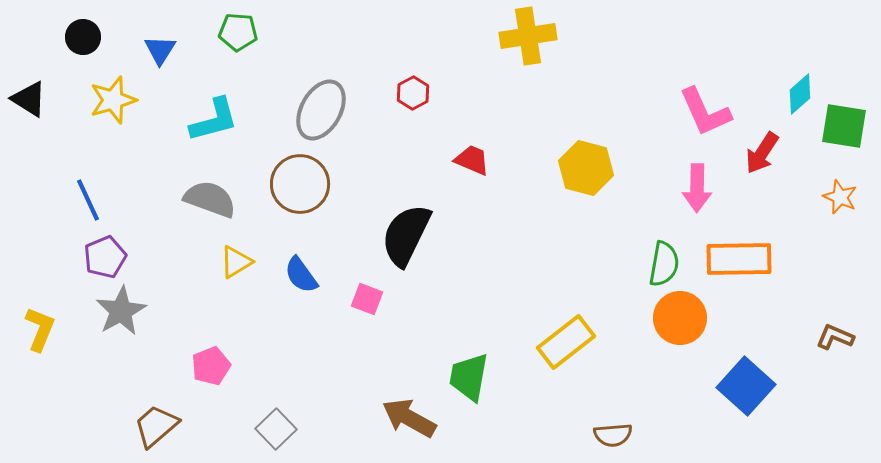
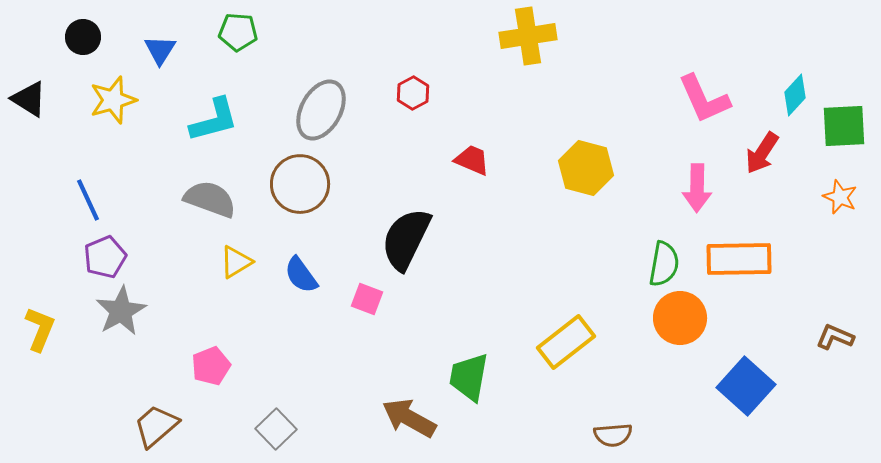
cyan diamond: moved 5 px left, 1 px down; rotated 6 degrees counterclockwise
pink L-shape: moved 1 px left, 13 px up
green square: rotated 12 degrees counterclockwise
black semicircle: moved 4 px down
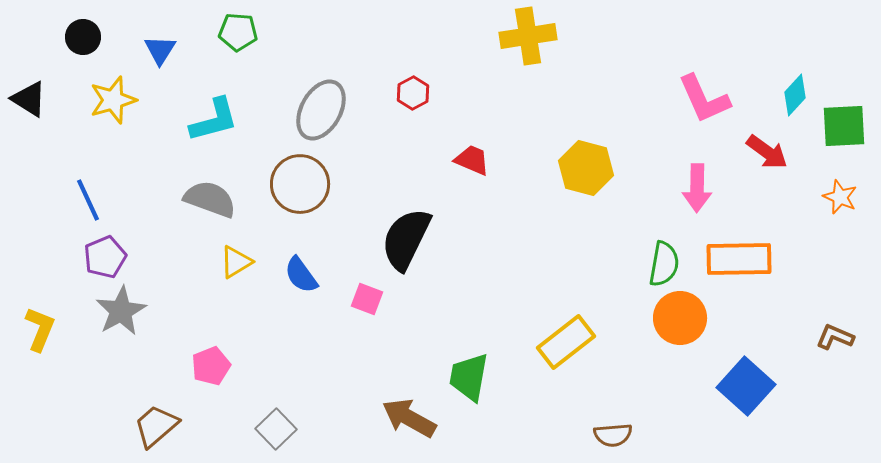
red arrow: moved 5 px right, 1 px up; rotated 87 degrees counterclockwise
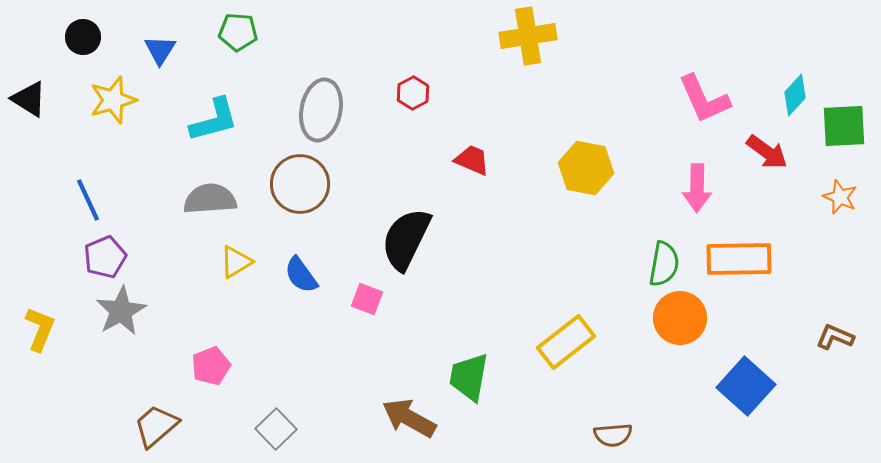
gray ellipse: rotated 18 degrees counterclockwise
yellow hexagon: rotated 4 degrees counterclockwise
gray semicircle: rotated 24 degrees counterclockwise
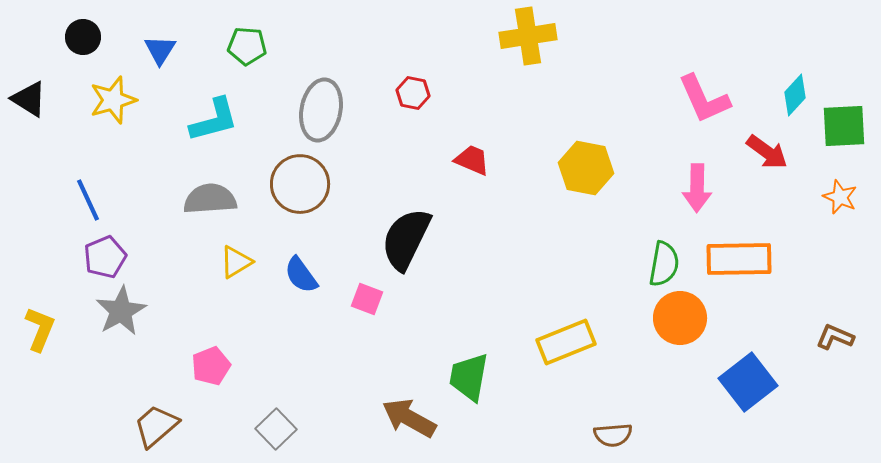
green pentagon: moved 9 px right, 14 px down
red hexagon: rotated 20 degrees counterclockwise
yellow rectangle: rotated 16 degrees clockwise
blue square: moved 2 px right, 4 px up; rotated 10 degrees clockwise
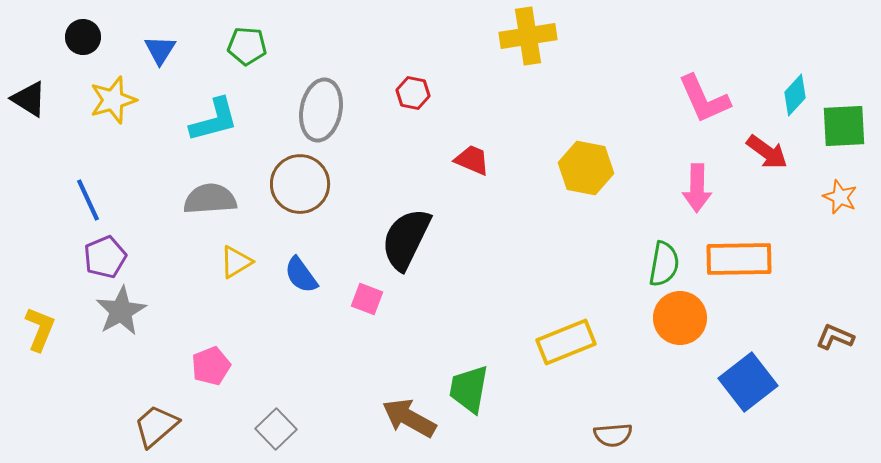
green trapezoid: moved 12 px down
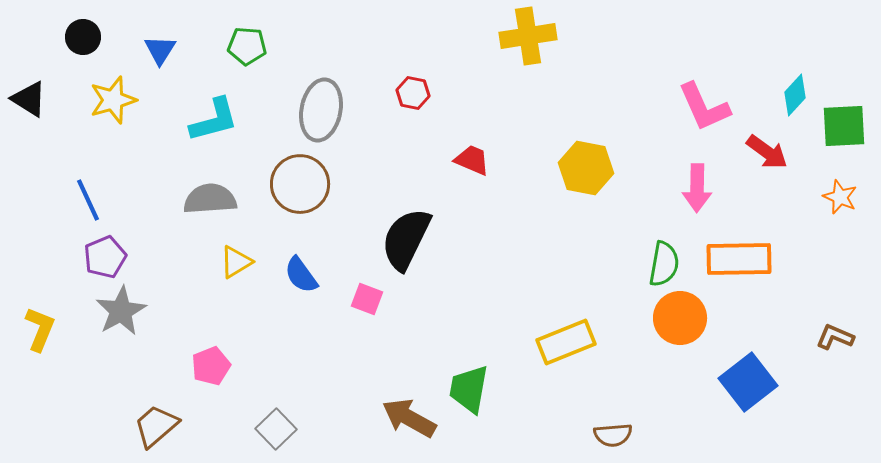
pink L-shape: moved 8 px down
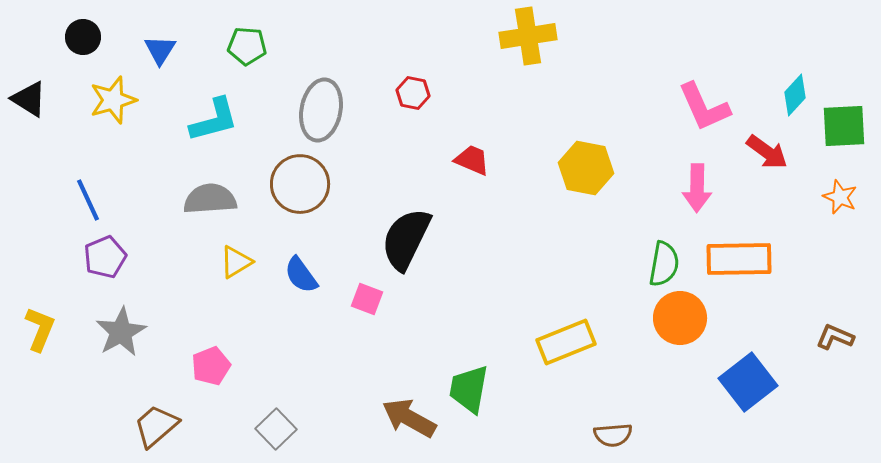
gray star: moved 21 px down
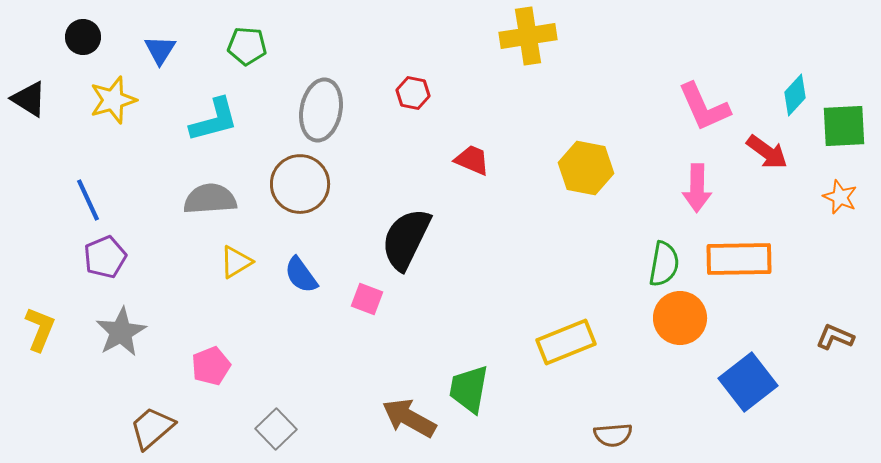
brown trapezoid: moved 4 px left, 2 px down
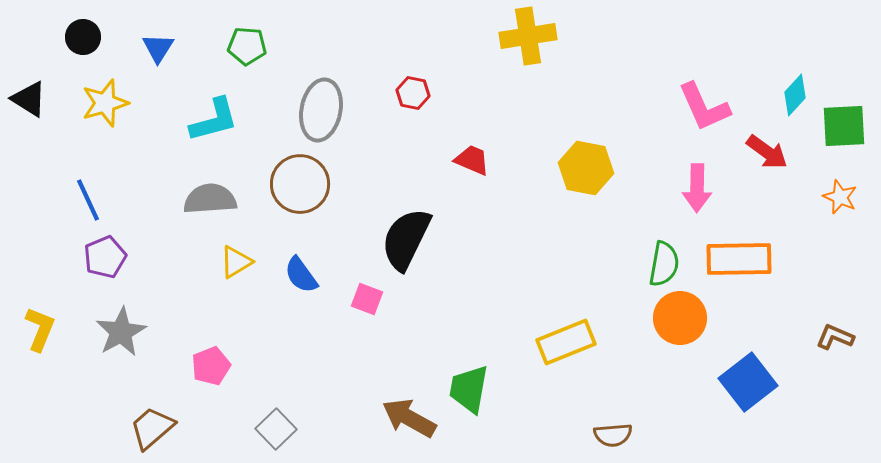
blue triangle: moved 2 px left, 2 px up
yellow star: moved 8 px left, 3 px down
